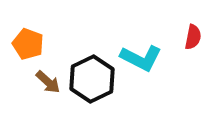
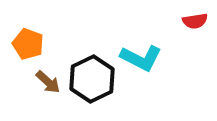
red semicircle: moved 2 px right, 16 px up; rotated 70 degrees clockwise
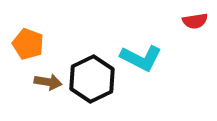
brown arrow: rotated 32 degrees counterclockwise
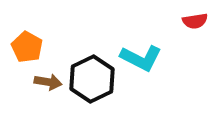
orange pentagon: moved 1 px left, 3 px down; rotated 8 degrees clockwise
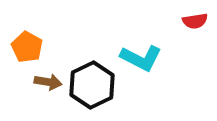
black hexagon: moved 6 px down
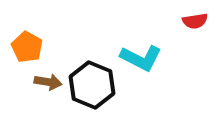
black hexagon: rotated 12 degrees counterclockwise
